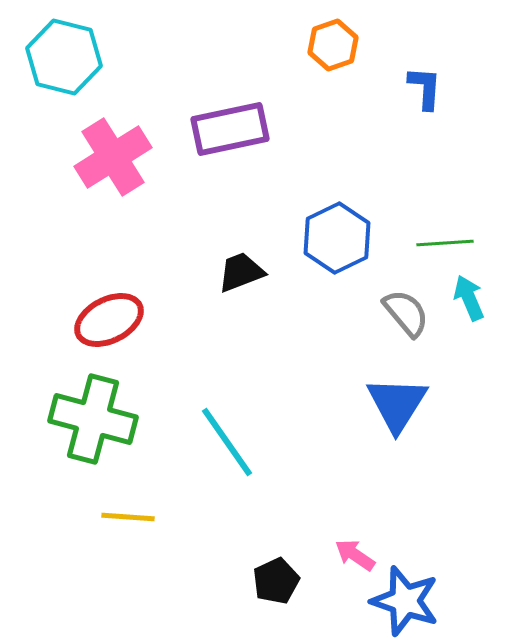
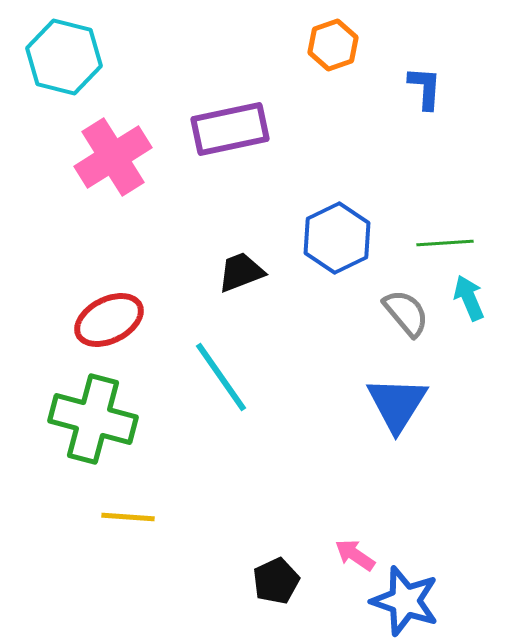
cyan line: moved 6 px left, 65 px up
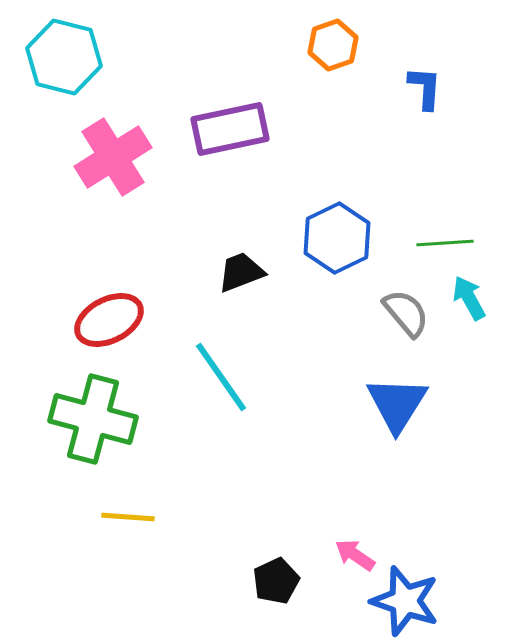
cyan arrow: rotated 6 degrees counterclockwise
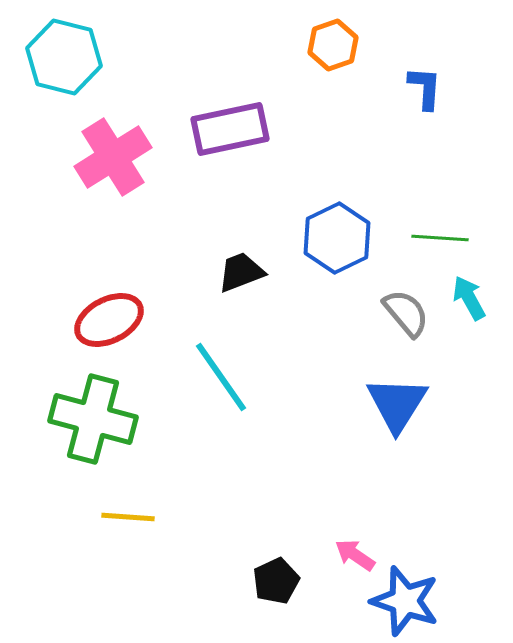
green line: moved 5 px left, 5 px up; rotated 8 degrees clockwise
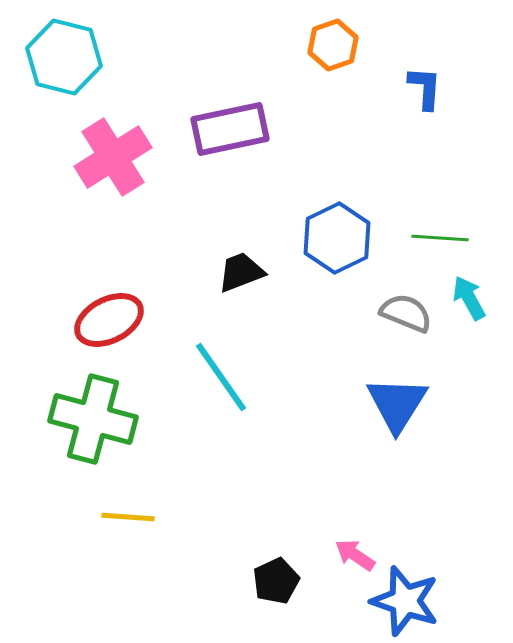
gray semicircle: rotated 28 degrees counterclockwise
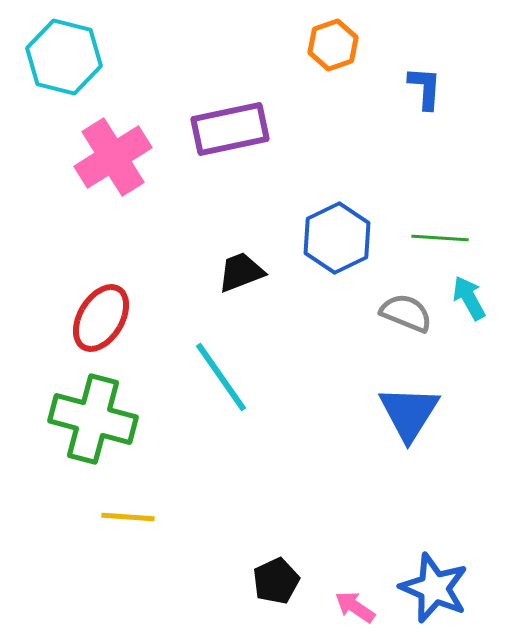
red ellipse: moved 8 px left, 2 px up; rotated 32 degrees counterclockwise
blue triangle: moved 12 px right, 9 px down
pink arrow: moved 52 px down
blue star: moved 29 px right, 13 px up; rotated 4 degrees clockwise
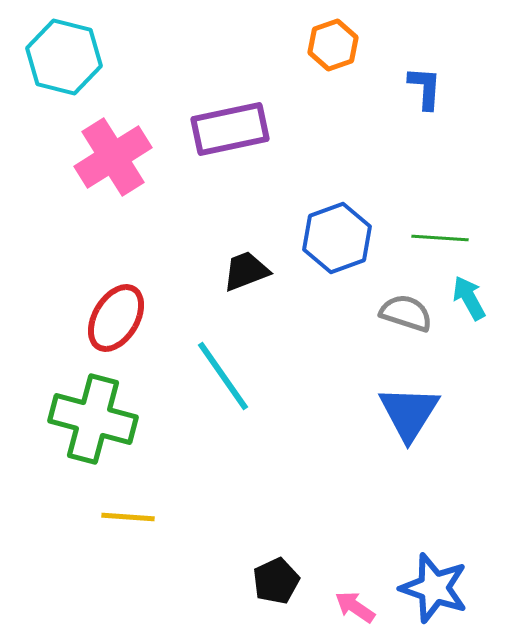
blue hexagon: rotated 6 degrees clockwise
black trapezoid: moved 5 px right, 1 px up
gray semicircle: rotated 4 degrees counterclockwise
red ellipse: moved 15 px right
cyan line: moved 2 px right, 1 px up
blue star: rotated 4 degrees counterclockwise
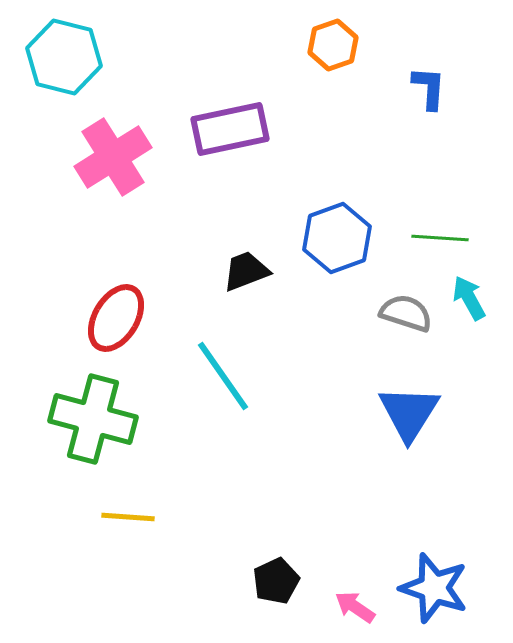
blue L-shape: moved 4 px right
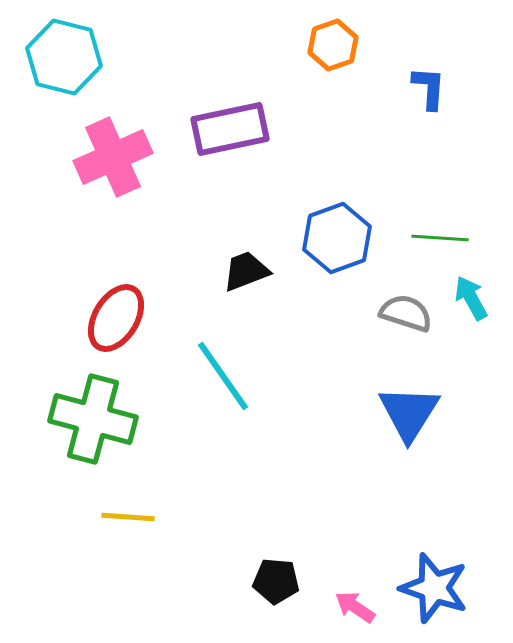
pink cross: rotated 8 degrees clockwise
cyan arrow: moved 2 px right
black pentagon: rotated 30 degrees clockwise
